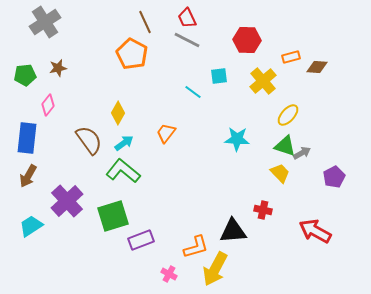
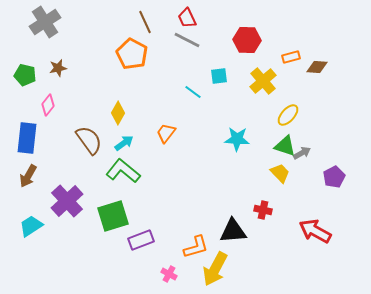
green pentagon: rotated 20 degrees clockwise
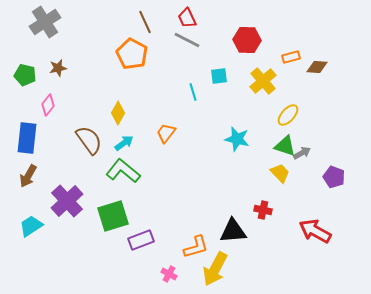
cyan line: rotated 36 degrees clockwise
cyan star: rotated 10 degrees clockwise
purple pentagon: rotated 25 degrees counterclockwise
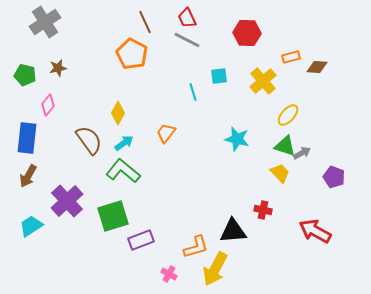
red hexagon: moved 7 px up
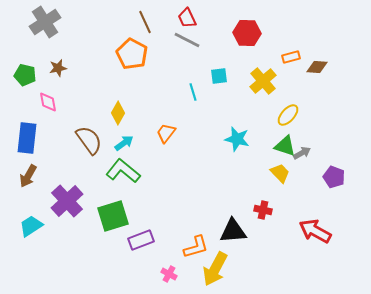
pink diamond: moved 3 px up; rotated 50 degrees counterclockwise
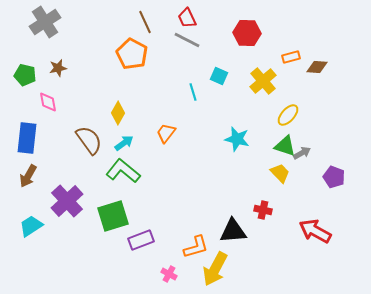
cyan square: rotated 30 degrees clockwise
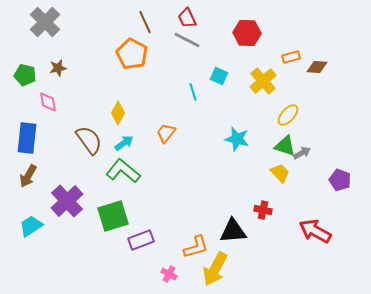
gray cross: rotated 12 degrees counterclockwise
purple pentagon: moved 6 px right, 3 px down
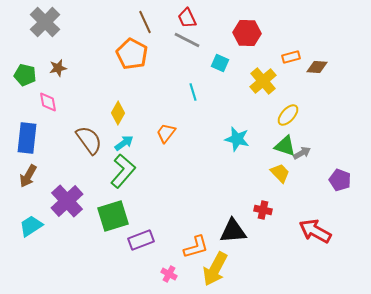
cyan square: moved 1 px right, 13 px up
green L-shape: rotated 92 degrees clockwise
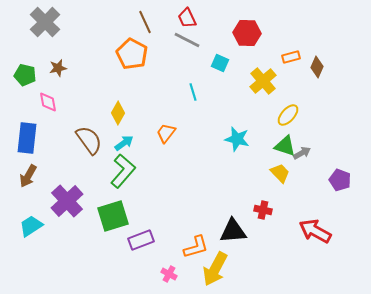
brown diamond: rotated 70 degrees counterclockwise
